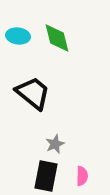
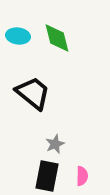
black rectangle: moved 1 px right
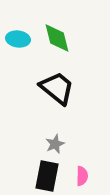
cyan ellipse: moved 3 px down
black trapezoid: moved 24 px right, 5 px up
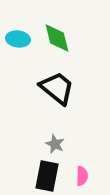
gray star: rotated 24 degrees counterclockwise
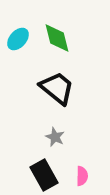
cyan ellipse: rotated 55 degrees counterclockwise
gray star: moved 7 px up
black rectangle: moved 3 px left, 1 px up; rotated 40 degrees counterclockwise
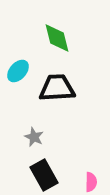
cyan ellipse: moved 32 px down
black trapezoid: rotated 42 degrees counterclockwise
gray star: moved 21 px left
pink semicircle: moved 9 px right, 6 px down
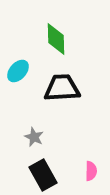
green diamond: moved 1 px left, 1 px down; rotated 12 degrees clockwise
black trapezoid: moved 5 px right
black rectangle: moved 1 px left
pink semicircle: moved 11 px up
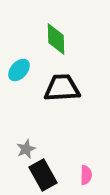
cyan ellipse: moved 1 px right, 1 px up
gray star: moved 8 px left, 12 px down; rotated 24 degrees clockwise
pink semicircle: moved 5 px left, 4 px down
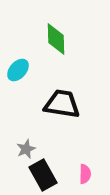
cyan ellipse: moved 1 px left
black trapezoid: moved 16 px down; rotated 12 degrees clockwise
pink semicircle: moved 1 px left, 1 px up
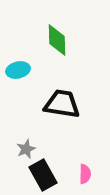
green diamond: moved 1 px right, 1 px down
cyan ellipse: rotated 35 degrees clockwise
